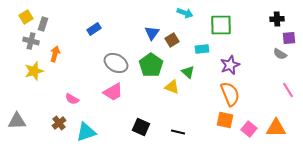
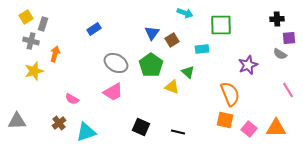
purple star: moved 18 px right
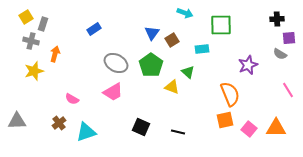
orange square: rotated 24 degrees counterclockwise
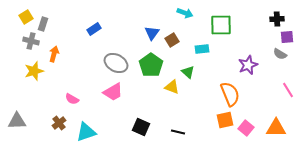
purple square: moved 2 px left, 1 px up
orange arrow: moved 1 px left
pink square: moved 3 px left, 1 px up
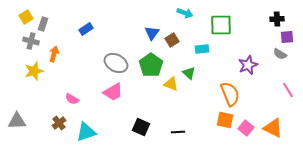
blue rectangle: moved 8 px left
green triangle: moved 1 px right, 1 px down
yellow triangle: moved 1 px left, 3 px up
orange square: rotated 24 degrees clockwise
orange triangle: moved 3 px left; rotated 25 degrees clockwise
black line: rotated 16 degrees counterclockwise
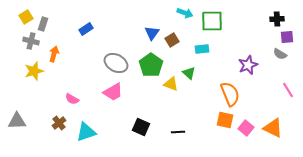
green square: moved 9 px left, 4 px up
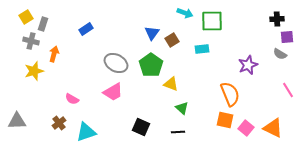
green triangle: moved 7 px left, 35 px down
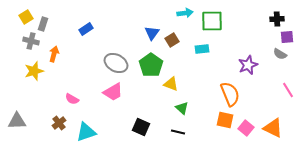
cyan arrow: rotated 28 degrees counterclockwise
black line: rotated 16 degrees clockwise
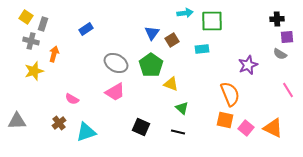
yellow square: rotated 24 degrees counterclockwise
pink trapezoid: moved 2 px right
